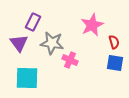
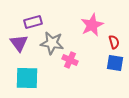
purple rectangle: rotated 48 degrees clockwise
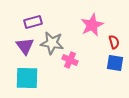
purple triangle: moved 6 px right, 3 px down
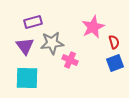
pink star: moved 1 px right, 2 px down
gray star: rotated 15 degrees counterclockwise
blue square: rotated 30 degrees counterclockwise
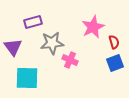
purple triangle: moved 12 px left, 1 px down
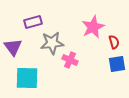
blue square: moved 2 px right, 1 px down; rotated 12 degrees clockwise
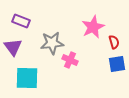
purple rectangle: moved 12 px left, 1 px up; rotated 36 degrees clockwise
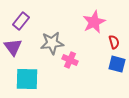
purple rectangle: rotated 72 degrees counterclockwise
pink star: moved 1 px right, 5 px up
blue square: rotated 24 degrees clockwise
cyan square: moved 1 px down
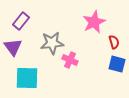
cyan square: moved 1 px up
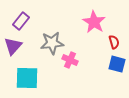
pink star: rotated 15 degrees counterclockwise
purple triangle: moved 1 px up; rotated 18 degrees clockwise
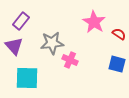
red semicircle: moved 5 px right, 8 px up; rotated 40 degrees counterclockwise
purple triangle: moved 1 px right; rotated 24 degrees counterclockwise
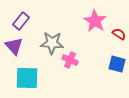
pink star: moved 1 px right, 1 px up
gray star: rotated 10 degrees clockwise
